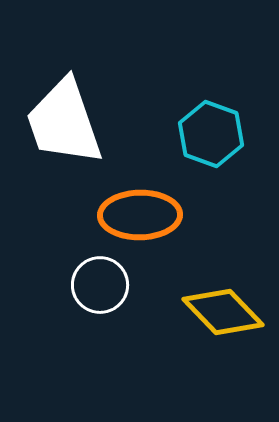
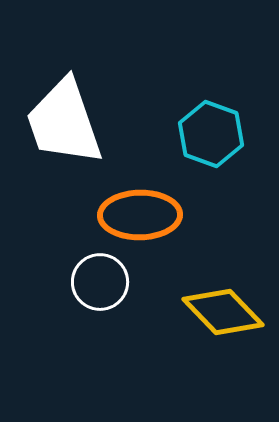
white circle: moved 3 px up
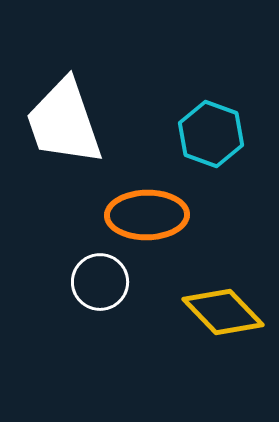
orange ellipse: moved 7 px right
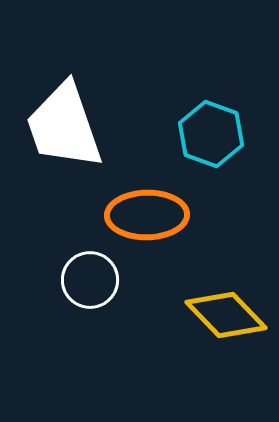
white trapezoid: moved 4 px down
white circle: moved 10 px left, 2 px up
yellow diamond: moved 3 px right, 3 px down
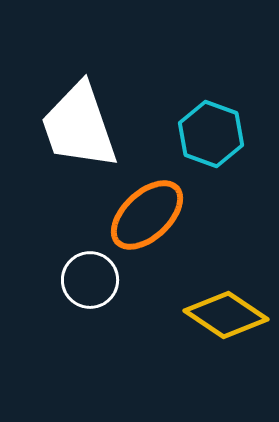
white trapezoid: moved 15 px right
orange ellipse: rotated 42 degrees counterclockwise
yellow diamond: rotated 12 degrees counterclockwise
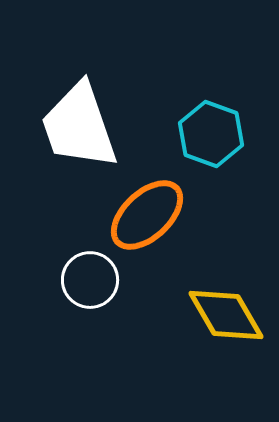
yellow diamond: rotated 26 degrees clockwise
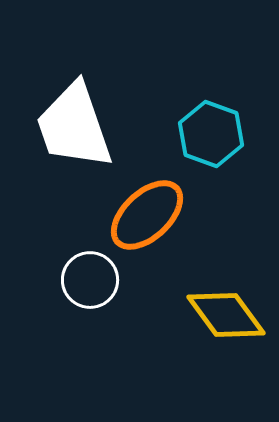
white trapezoid: moved 5 px left
yellow diamond: rotated 6 degrees counterclockwise
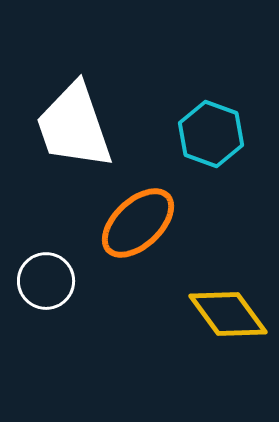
orange ellipse: moved 9 px left, 8 px down
white circle: moved 44 px left, 1 px down
yellow diamond: moved 2 px right, 1 px up
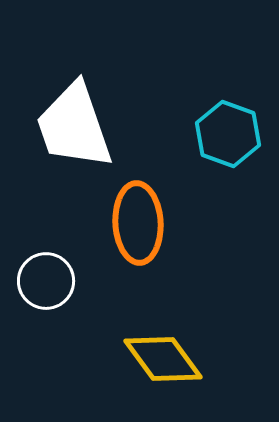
cyan hexagon: moved 17 px right
orange ellipse: rotated 50 degrees counterclockwise
yellow diamond: moved 65 px left, 45 px down
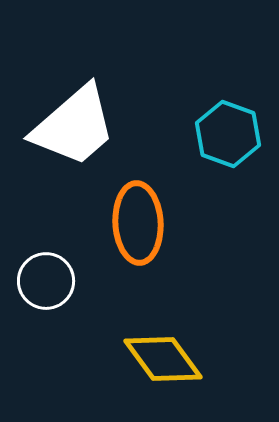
white trapezoid: rotated 112 degrees counterclockwise
